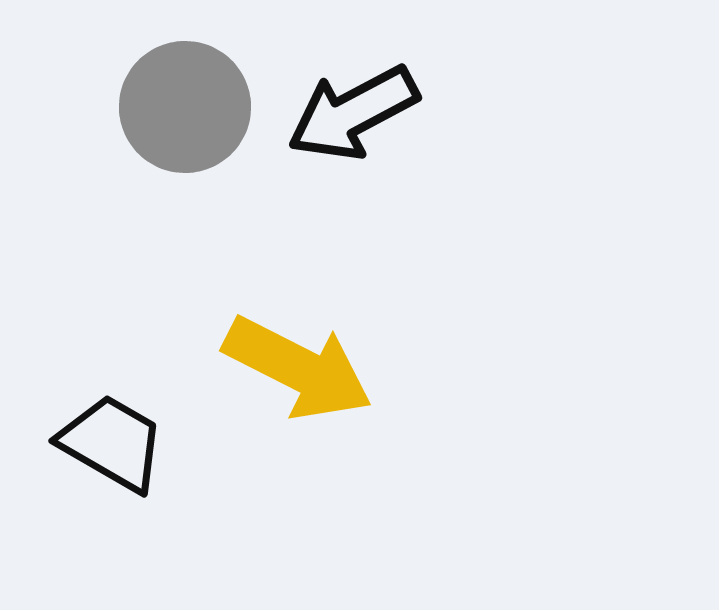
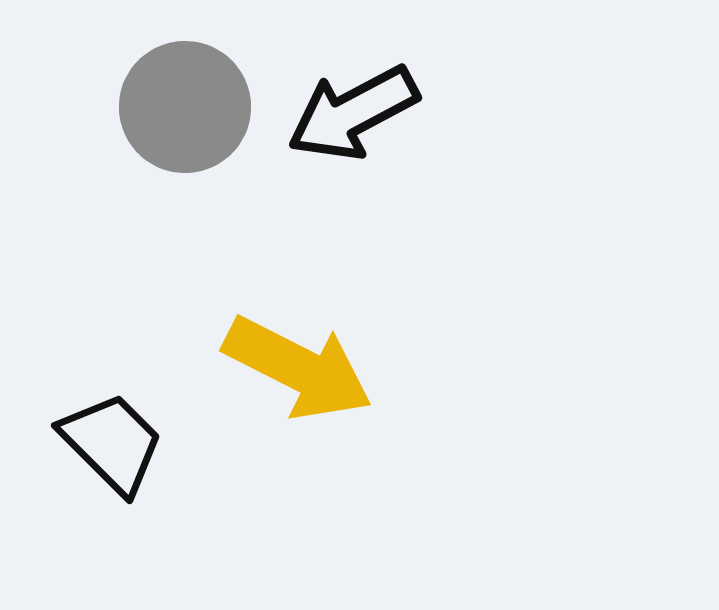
black trapezoid: rotated 15 degrees clockwise
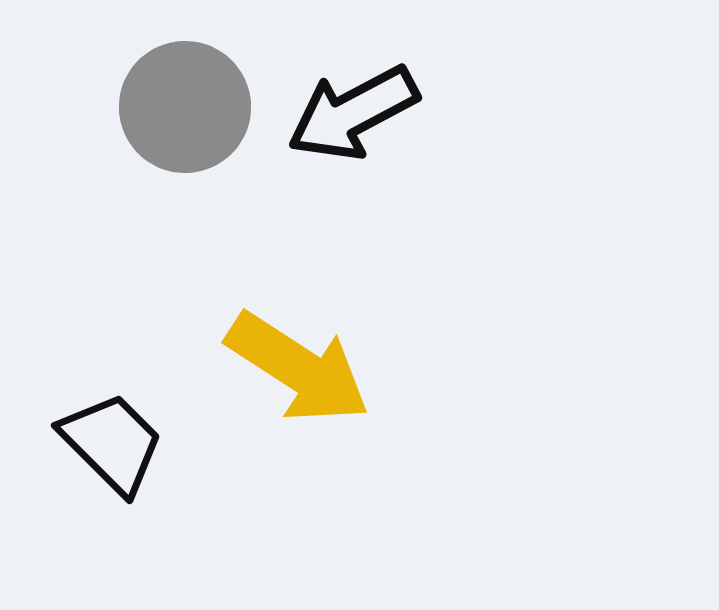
yellow arrow: rotated 6 degrees clockwise
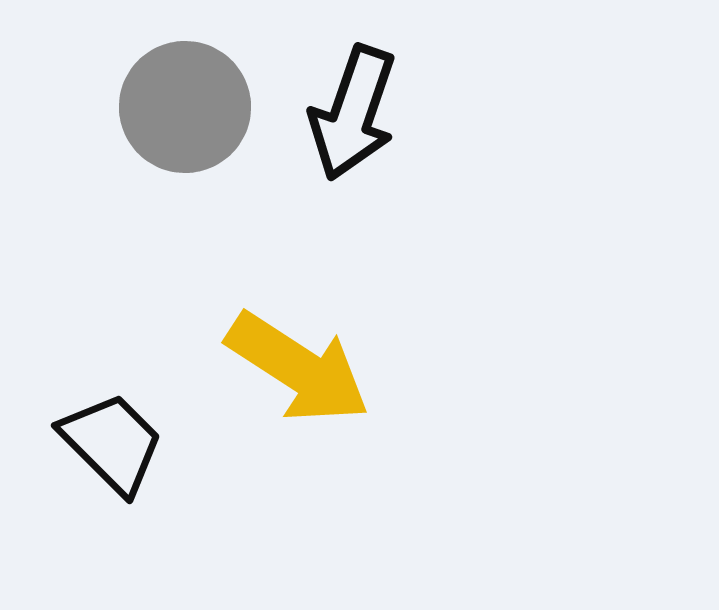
black arrow: rotated 43 degrees counterclockwise
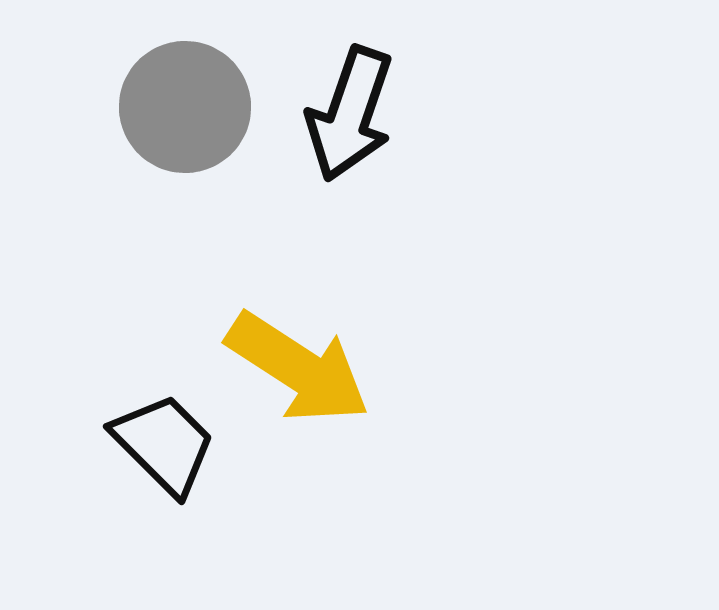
black arrow: moved 3 px left, 1 px down
black trapezoid: moved 52 px right, 1 px down
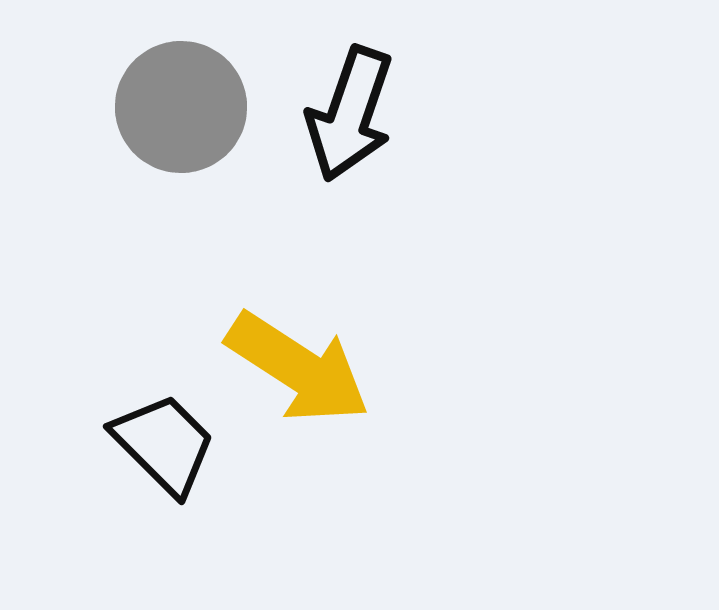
gray circle: moved 4 px left
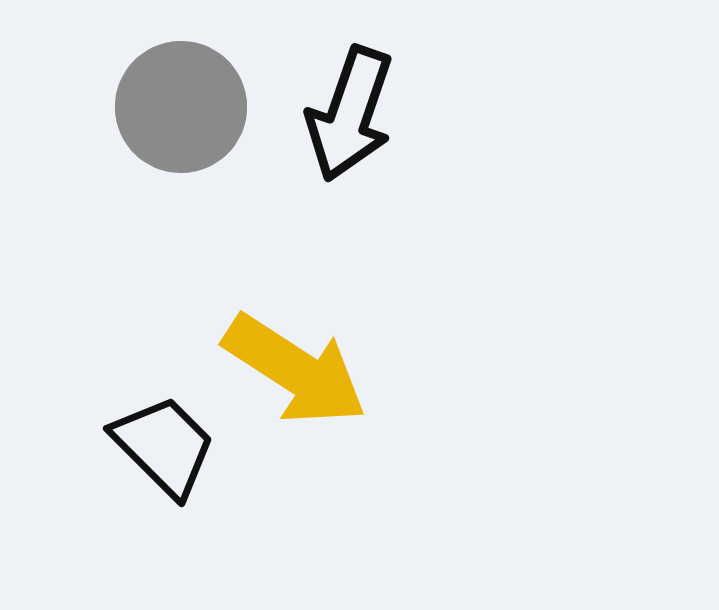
yellow arrow: moved 3 px left, 2 px down
black trapezoid: moved 2 px down
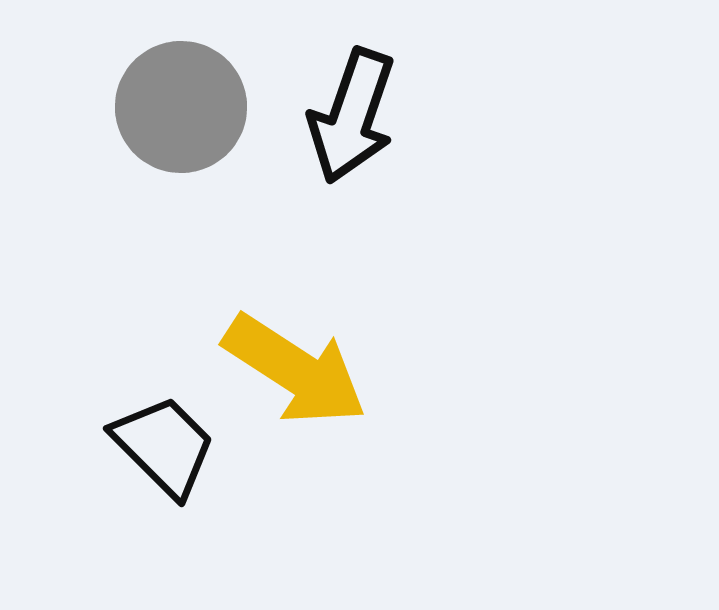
black arrow: moved 2 px right, 2 px down
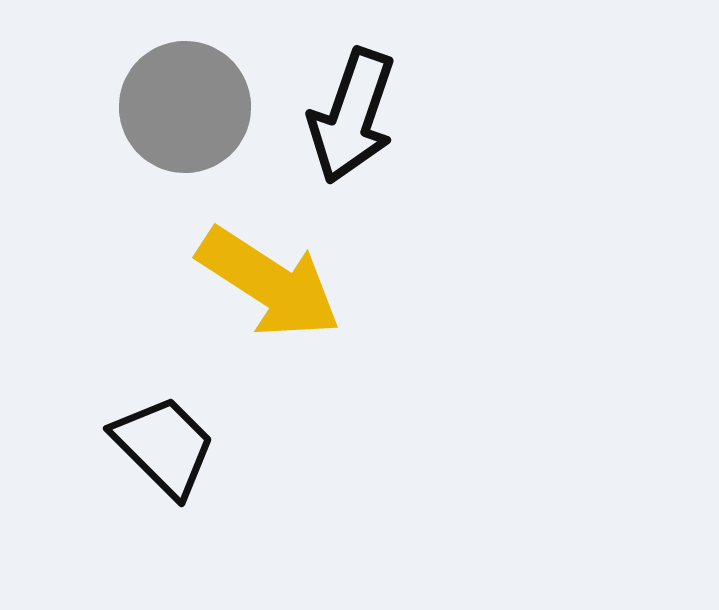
gray circle: moved 4 px right
yellow arrow: moved 26 px left, 87 px up
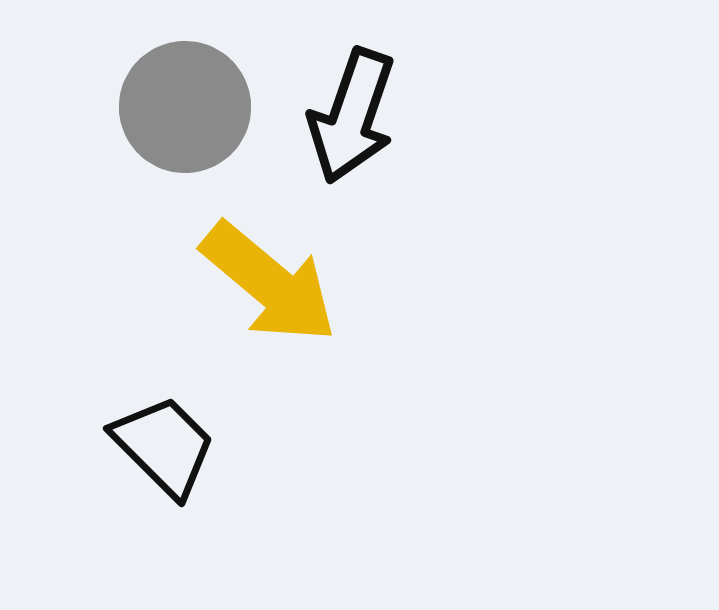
yellow arrow: rotated 7 degrees clockwise
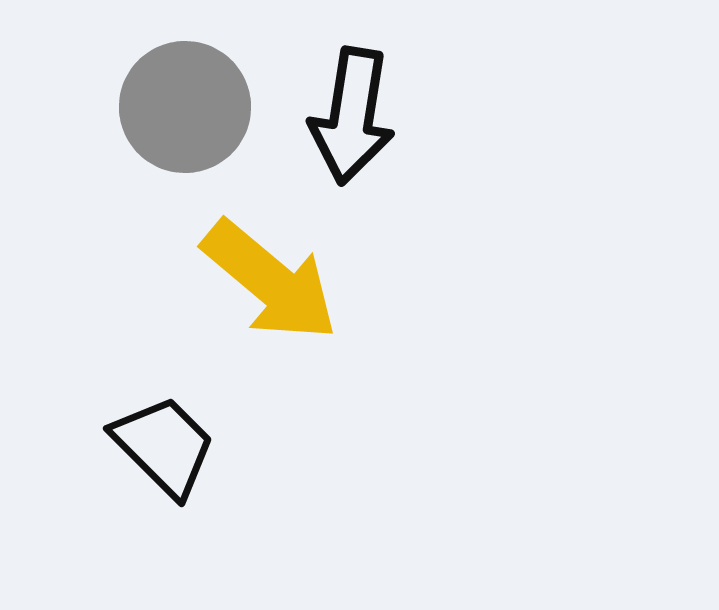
black arrow: rotated 10 degrees counterclockwise
yellow arrow: moved 1 px right, 2 px up
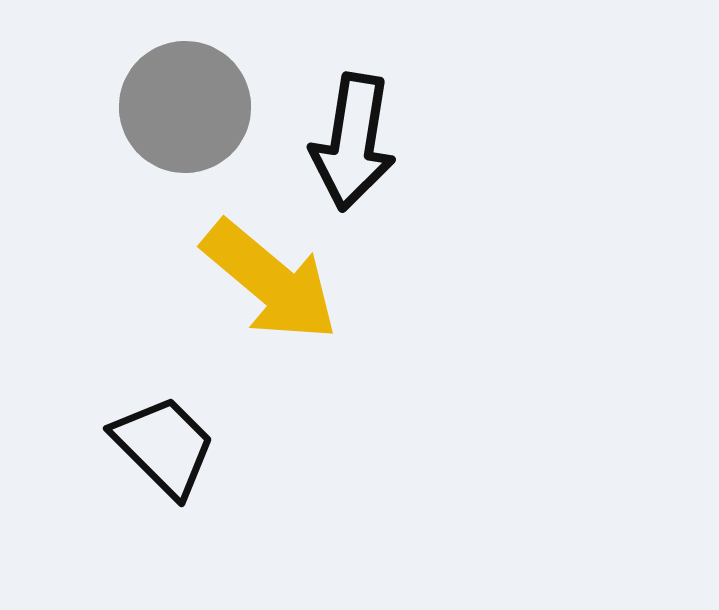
black arrow: moved 1 px right, 26 px down
